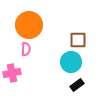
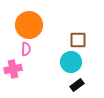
pink cross: moved 1 px right, 4 px up
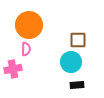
black rectangle: rotated 32 degrees clockwise
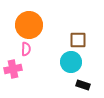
black rectangle: moved 6 px right; rotated 24 degrees clockwise
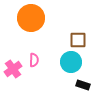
orange circle: moved 2 px right, 7 px up
pink semicircle: moved 8 px right, 11 px down
pink cross: rotated 24 degrees counterclockwise
